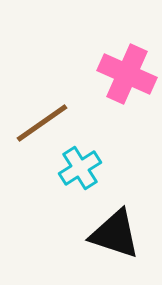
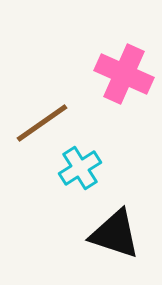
pink cross: moved 3 px left
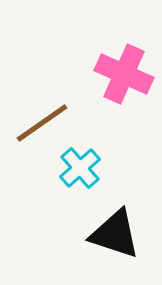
cyan cross: rotated 9 degrees counterclockwise
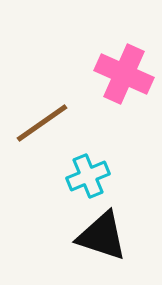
cyan cross: moved 8 px right, 8 px down; rotated 18 degrees clockwise
black triangle: moved 13 px left, 2 px down
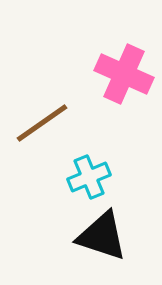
cyan cross: moved 1 px right, 1 px down
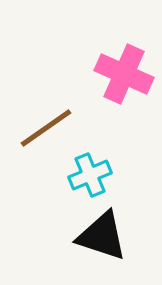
brown line: moved 4 px right, 5 px down
cyan cross: moved 1 px right, 2 px up
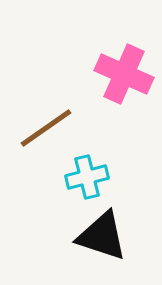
cyan cross: moved 3 px left, 2 px down; rotated 9 degrees clockwise
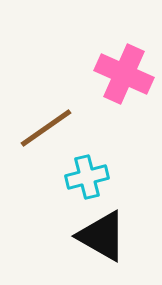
black triangle: rotated 12 degrees clockwise
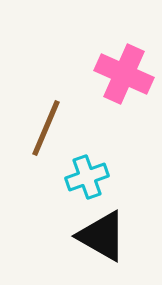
brown line: rotated 32 degrees counterclockwise
cyan cross: rotated 6 degrees counterclockwise
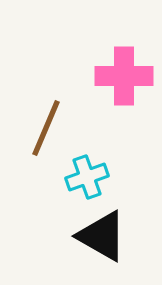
pink cross: moved 2 px down; rotated 24 degrees counterclockwise
